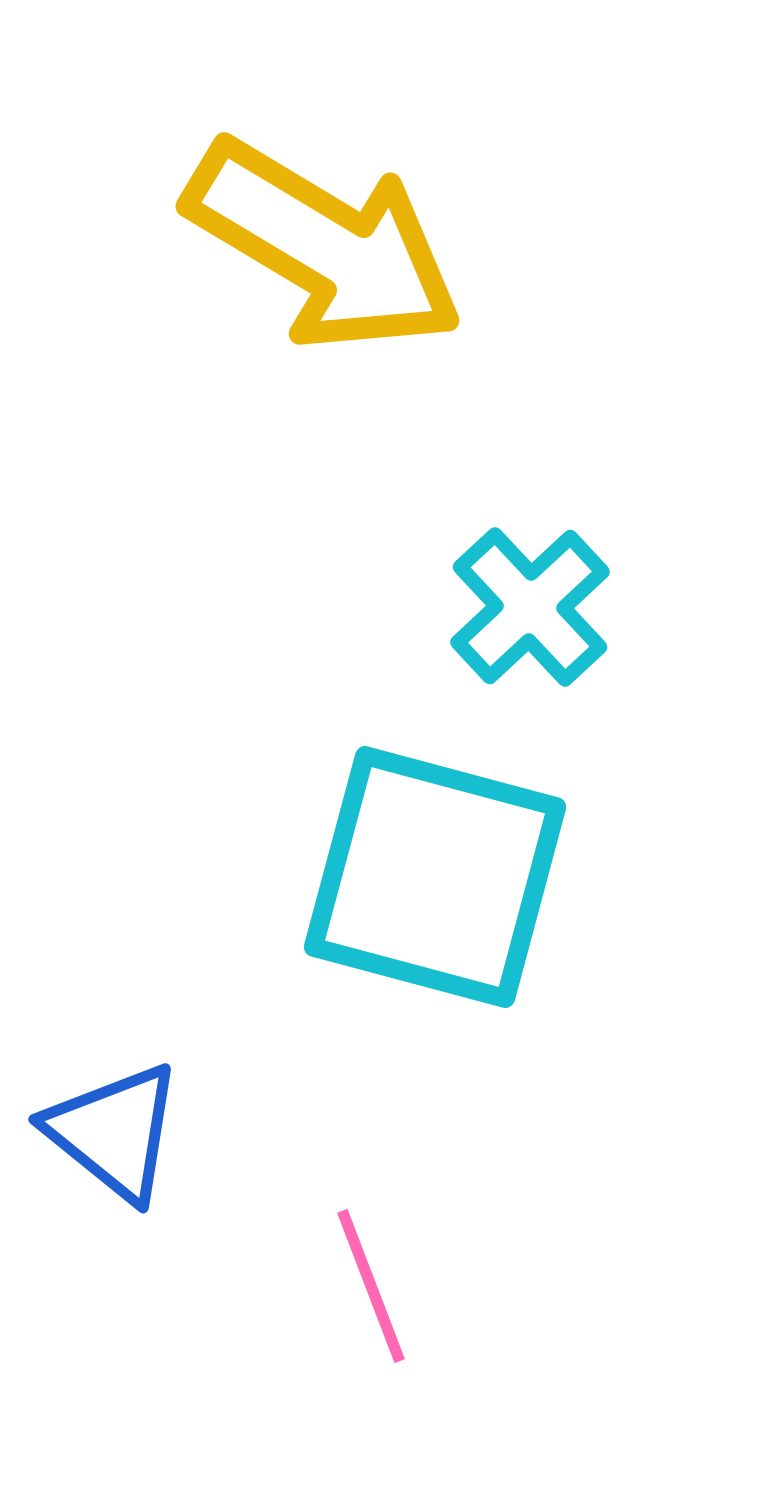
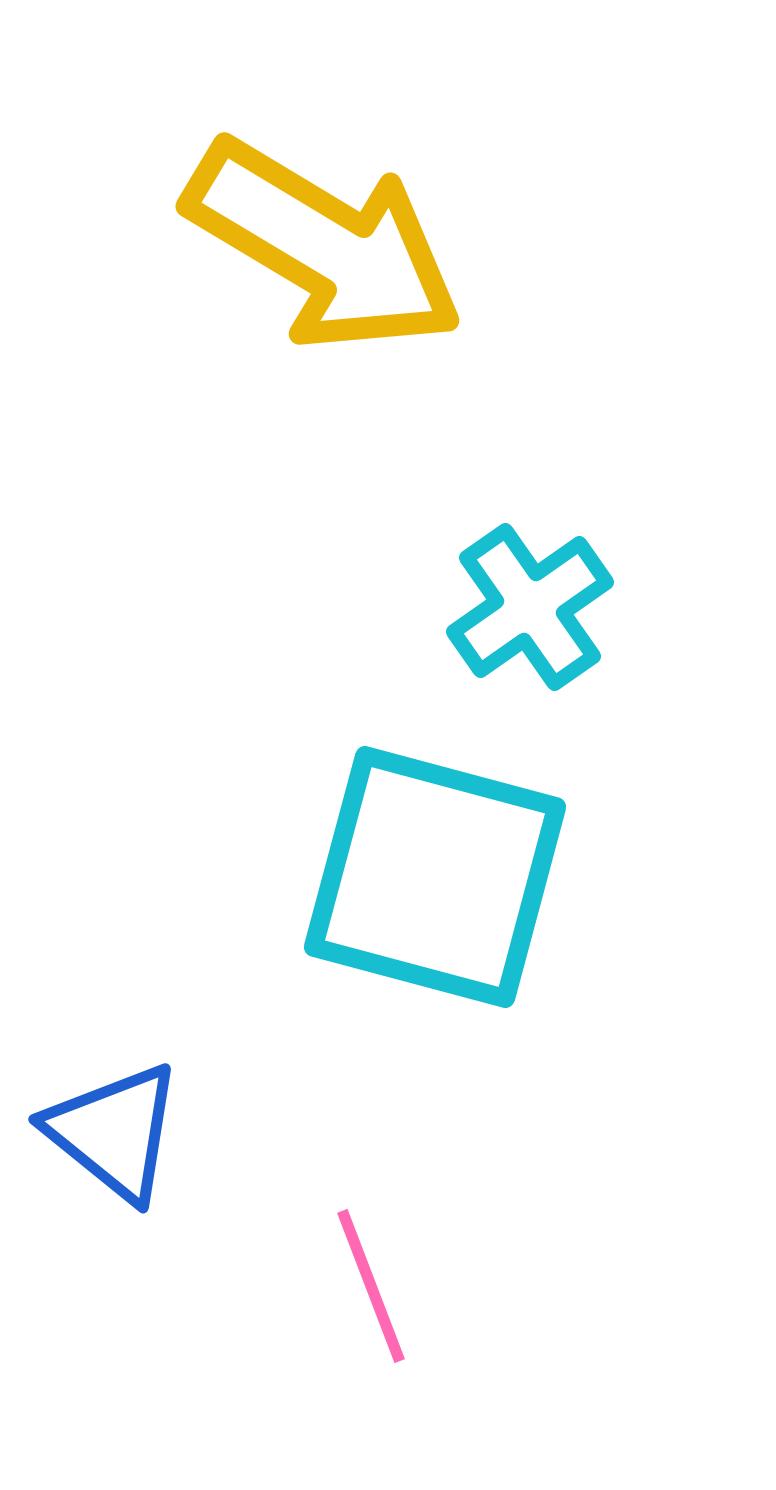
cyan cross: rotated 8 degrees clockwise
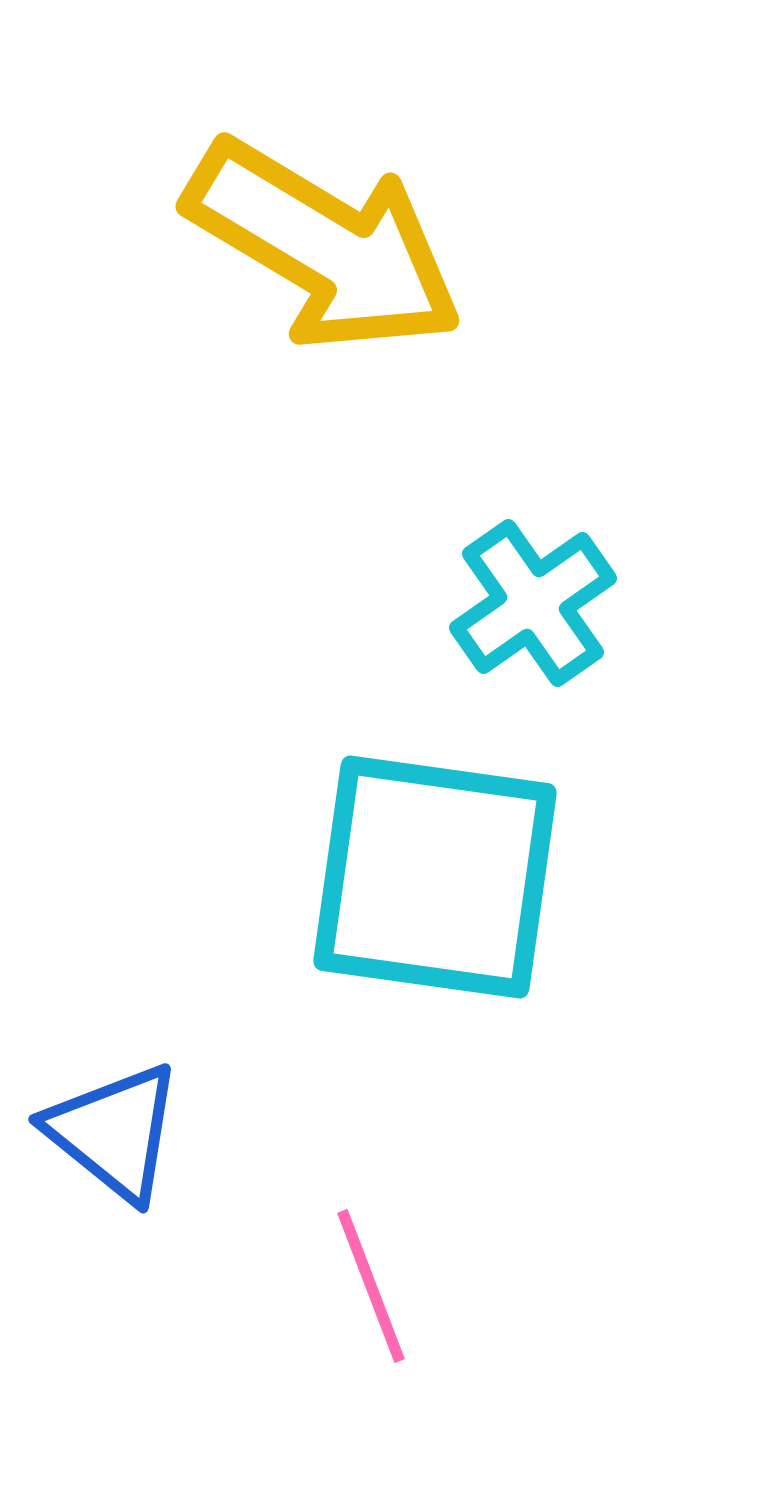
cyan cross: moved 3 px right, 4 px up
cyan square: rotated 7 degrees counterclockwise
